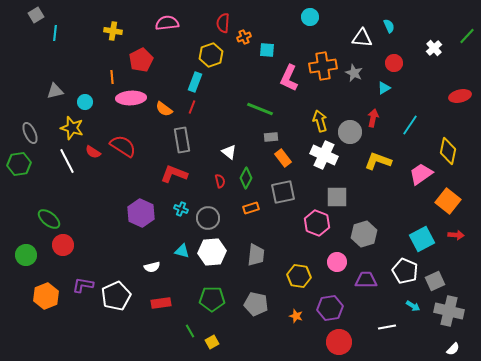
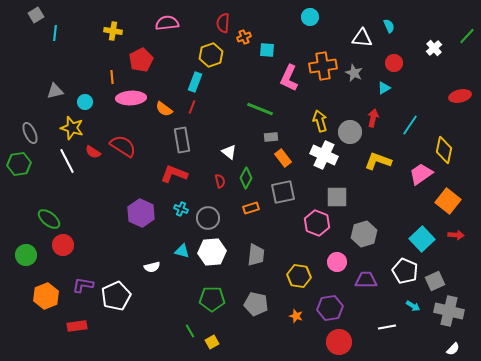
yellow diamond at (448, 151): moved 4 px left, 1 px up
cyan square at (422, 239): rotated 15 degrees counterclockwise
red rectangle at (161, 303): moved 84 px left, 23 px down
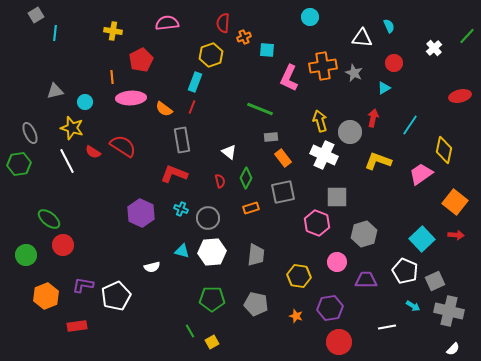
orange square at (448, 201): moved 7 px right, 1 px down
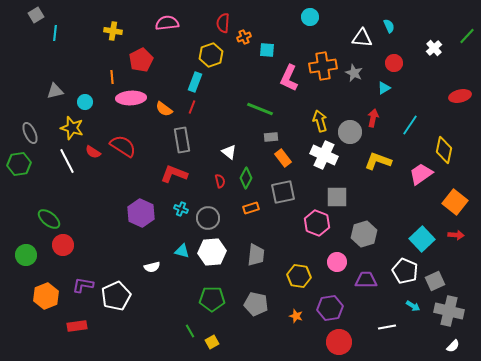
white semicircle at (453, 349): moved 3 px up
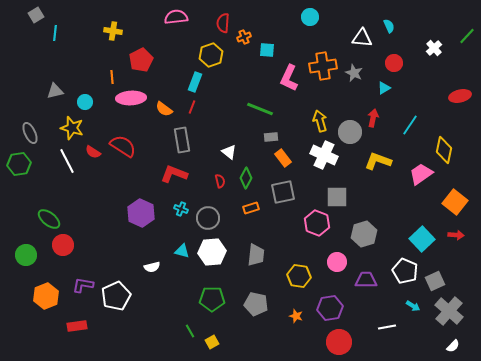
pink semicircle at (167, 23): moved 9 px right, 6 px up
gray cross at (449, 311): rotated 28 degrees clockwise
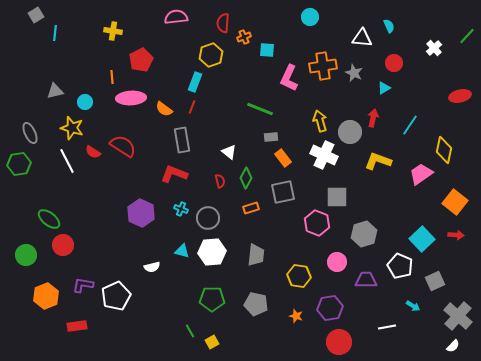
white pentagon at (405, 271): moved 5 px left, 5 px up
gray cross at (449, 311): moved 9 px right, 5 px down
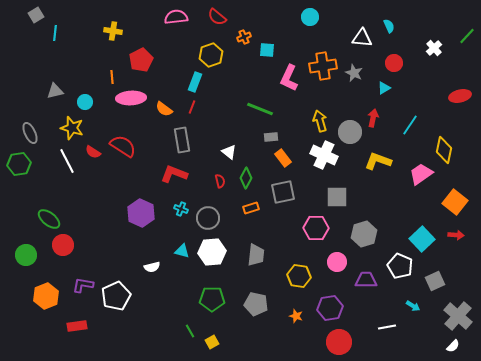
red semicircle at (223, 23): moved 6 px left, 6 px up; rotated 54 degrees counterclockwise
pink hexagon at (317, 223): moved 1 px left, 5 px down; rotated 20 degrees counterclockwise
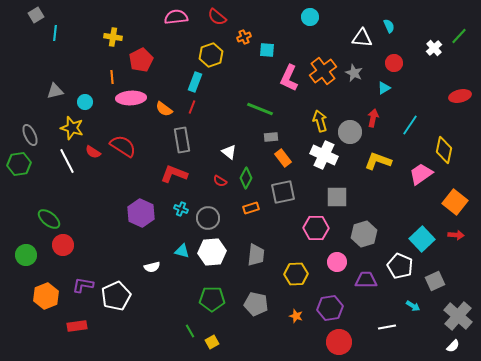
yellow cross at (113, 31): moved 6 px down
green line at (467, 36): moved 8 px left
orange cross at (323, 66): moved 5 px down; rotated 28 degrees counterclockwise
gray ellipse at (30, 133): moved 2 px down
red semicircle at (220, 181): rotated 136 degrees clockwise
yellow hexagon at (299, 276): moved 3 px left, 2 px up; rotated 10 degrees counterclockwise
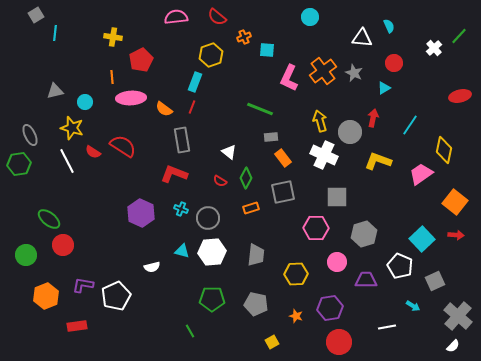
yellow square at (212, 342): moved 60 px right
